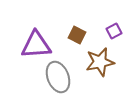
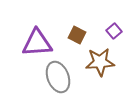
purple square: rotated 14 degrees counterclockwise
purple triangle: moved 1 px right, 2 px up
brown star: rotated 8 degrees clockwise
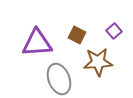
brown star: moved 2 px left
gray ellipse: moved 1 px right, 2 px down
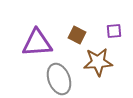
purple square: rotated 35 degrees clockwise
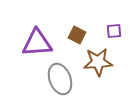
gray ellipse: moved 1 px right
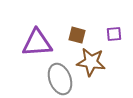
purple square: moved 3 px down
brown square: rotated 12 degrees counterclockwise
brown star: moved 7 px left; rotated 12 degrees clockwise
